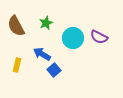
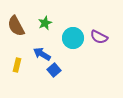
green star: moved 1 px left
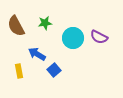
green star: rotated 16 degrees clockwise
blue arrow: moved 5 px left
yellow rectangle: moved 2 px right, 6 px down; rotated 24 degrees counterclockwise
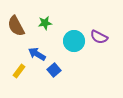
cyan circle: moved 1 px right, 3 px down
yellow rectangle: rotated 48 degrees clockwise
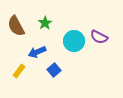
green star: rotated 24 degrees counterclockwise
blue arrow: moved 2 px up; rotated 54 degrees counterclockwise
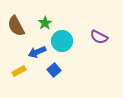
cyan circle: moved 12 px left
yellow rectangle: rotated 24 degrees clockwise
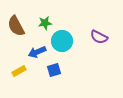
green star: rotated 24 degrees clockwise
blue square: rotated 24 degrees clockwise
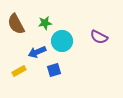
brown semicircle: moved 2 px up
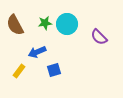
brown semicircle: moved 1 px left, 1 px down
purple semicircle: rotated 18 degrees clockwise
cyan circle: moved 5 px right, 17 px up
yellow rectangle: rotated 24 degrees counterclockwise
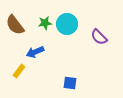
brown semicircle: rotated 10 degrees counterclockwise
blue arrow: moved 2 px left
blue square: moved 16 px right, 13 px down; rotated 24 degrees clockwise
